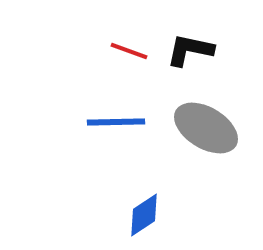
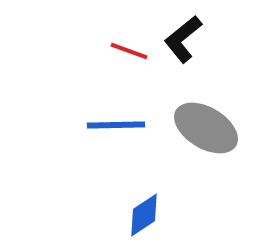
black L-shape: moved 7 px left, 11 px up; rotated 51 degrees counterclockwise
blue line: moved 3 px down
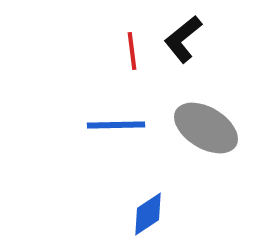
red line: moved 3 px right; rotated 63 degrees clockwise
blue diamond: moved 4 px right, 1 px up
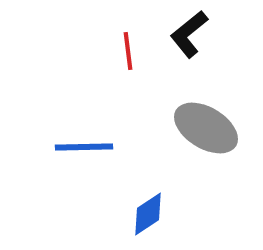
black L-shape: moved 6 px right, 5 px up
red line: moved 4 px left
blue line: moved 32 px left, 22 px down
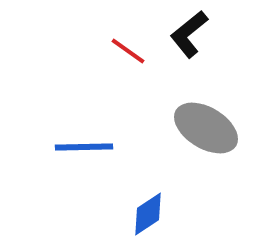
red line: rotated 48 degrees counterclockwise
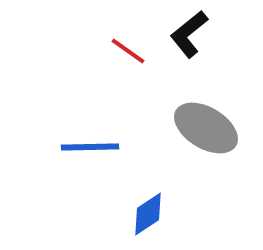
blue line: moved 6 px right
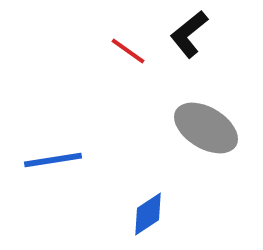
blue line: moved 37 px left, 13 px down; rotated 8 degrees counterclockwise
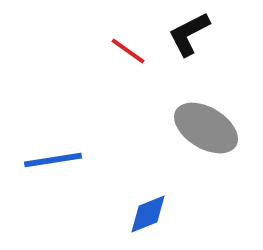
black L-shape: rotated 12 degrees clockwise
blue diamond: rotated 12 degrees clockwise
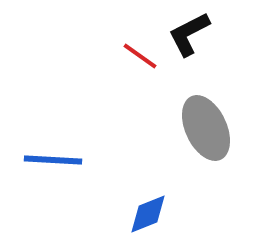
red line: moved 12 px right, 5 px down
gray ellipse: rotated 34 degrees clockwise
blue line: rotated 12 degrees clockwise
